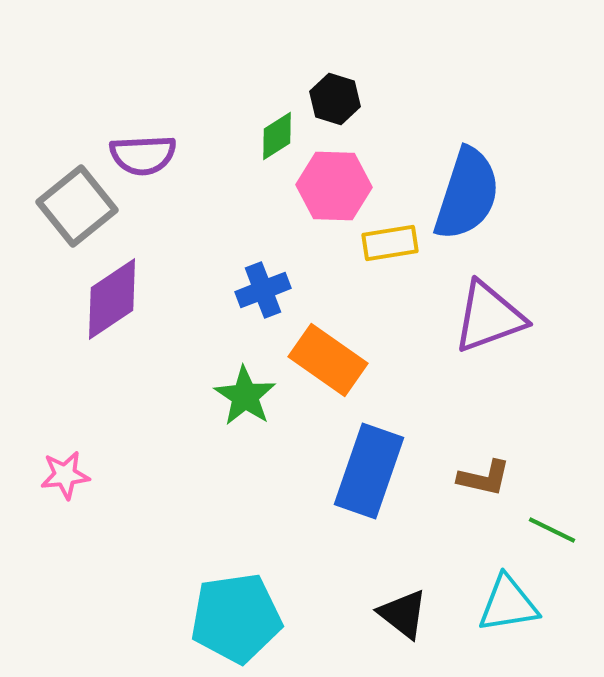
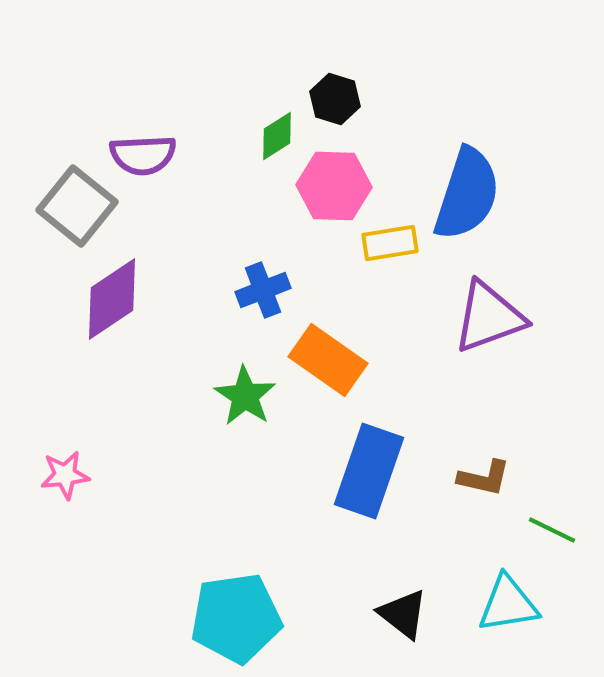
gray square: rotated 12 degrees counterclockwise
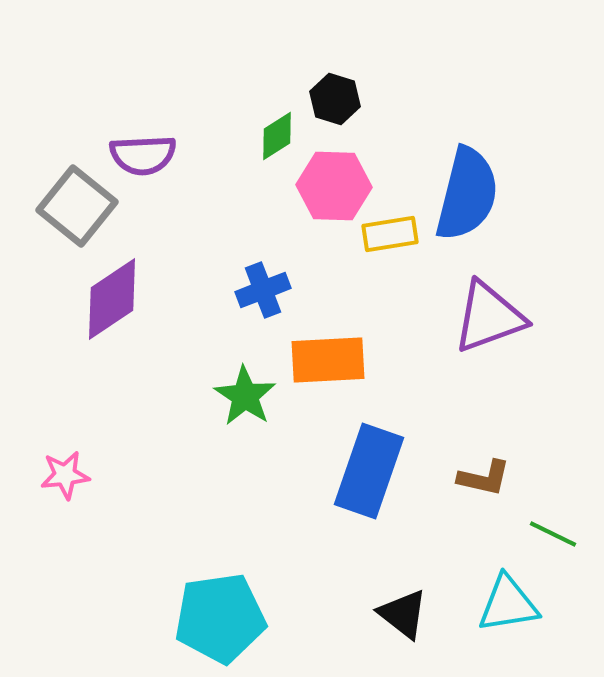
blue semicircle: rotated 4 degrees counterclockwise
yellow rectangle: moved 9 px up
orange rectangle: rotated 38 degrees counterclockwise
green line: moved 1 px right, 4 px down
cyan pentagon: moved 16 px left
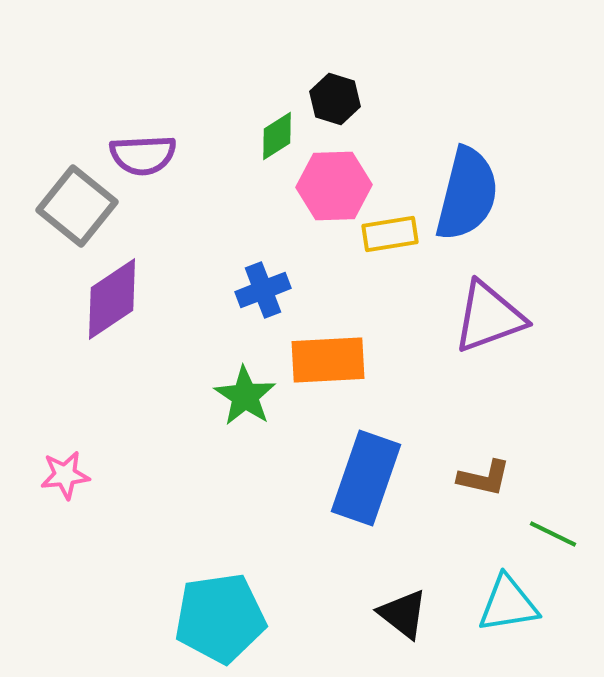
pink hexagon: rotated 4 degrees counterclockwise
blue rectangle: moved 3 px left, 7 px down
